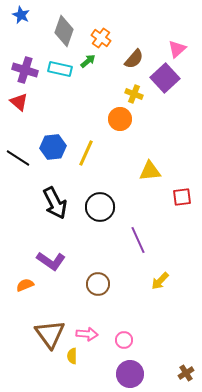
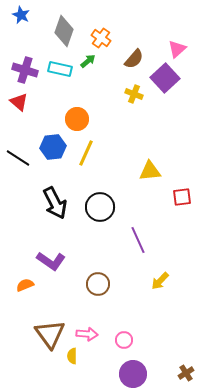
orange circle: moved 43 px left
purple circle: moved 3 px right
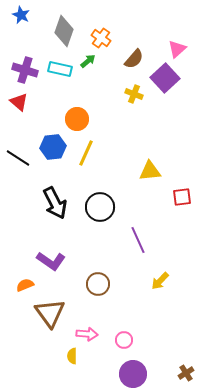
brown triangle: moved 21 px up
